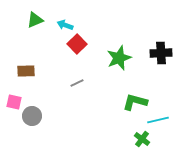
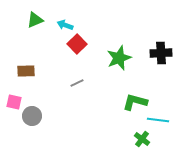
cyan line: rotated 20 degrees clockwise
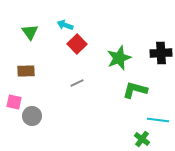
green triangle: moved 5 px left, 12 px down; rotated 42 degrees counterclockwise
green L-shape: moved 12 px up
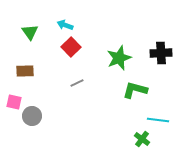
red square: moved 6 px left, 3 px down
brown rectangle: moved 1 px left
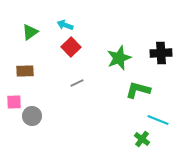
green triangle: rotated 30 degrees clockwise
green L-shape: moved 3 px right
pink square: rotated 14 degrees counterclockwise
cyan line: rotated 15 degrees clockwise
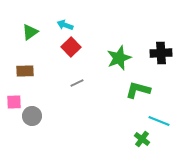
cyan line: moved 1 px right, 1 px down
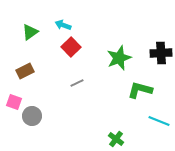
cyan arrow: moved 2 px left
brown rectangle: rotated 24 degrees counterclockwise
green L-shape: moved 2 px right
pink square: rotated 21 degrees clockwise
green cross: moved 26 px left
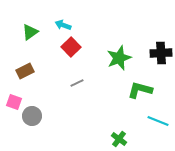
cyan line: moved 1 px left
green cross: moved 3 px right
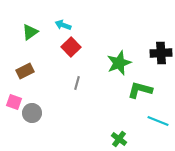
green star: moved 5 px down
gray line: rotated 48 degrees counterclockwise
gray circle: moved 3 px up
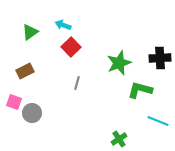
black cross: moved 1 px left, 5 px down
green cross: rotated 21 degrees clockwise
